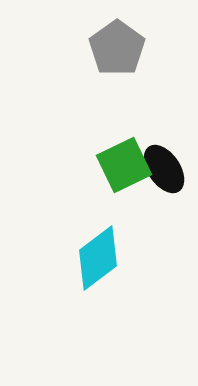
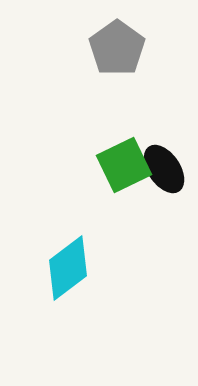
cyan diamond: moved 30 px left, 10 px down
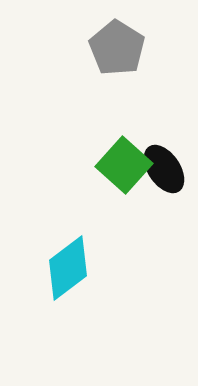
gray pentagon: rotated 4 degrees counterclockwise
green square: rotated 22 degrees counterclockwise
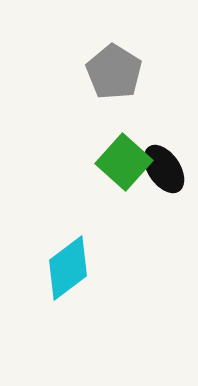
gray pentagon: moved 3 px left, 24 px down
green square: moved 3 px up
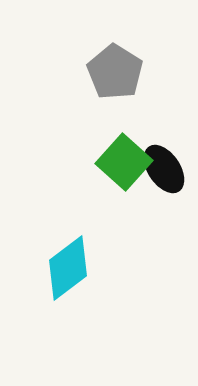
gray pentagon: moved 1 px right
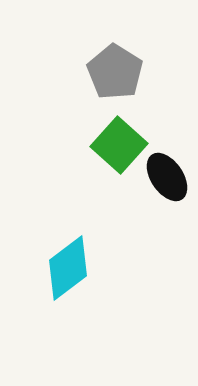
green square: moved 5 px left, 17 px up
black ellipse: moved 3 px right, 8 px down
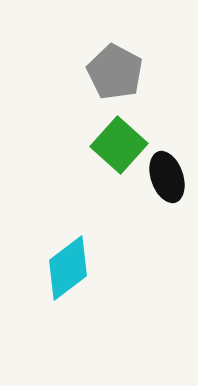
gray pentagon: rotated 4 degrees counterclockwise
black ellipse: rotated 15 degrees clockwise
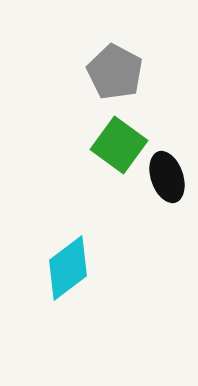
green square: rotated 6 degrees counterclockwise
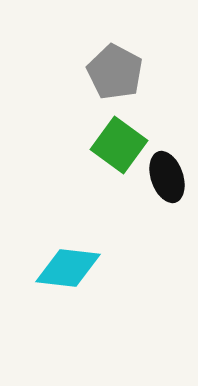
cyan diamond: rotated 44 degrees clockwise
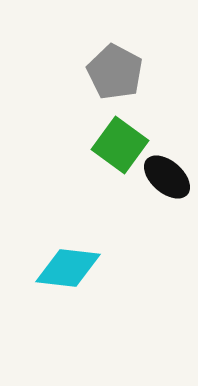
green square: moved 1 px right
black ellipse: rotated 30 degrees counterclockwise
